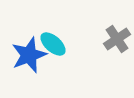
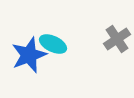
cyan ellipse: rotated 16 degrees counterclockwise
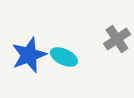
cyan ellipse: moved 11 px right, 13 px down
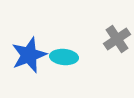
cyan ellipse: rotated 20 degrees counterclockwise
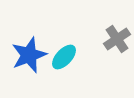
cyan ellipse: rotated 52 degrees counterclockwise
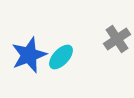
cyan ellipse: moved 3 px left
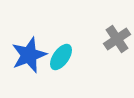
cyan ellipse: rotated 8 degrees counterclockwise
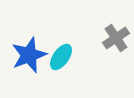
gray cross: moved 1 px left, 1 px up
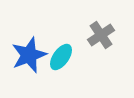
gray cross: moved 15 px left, 3 px up
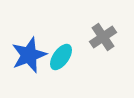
gray cross: moved 2 px right, 2 px down
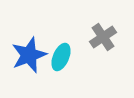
cyan ellipse: rotated 12 degrees counterclockwise
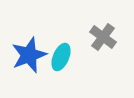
gray cross: rotated 20 degrees counterclockwise
